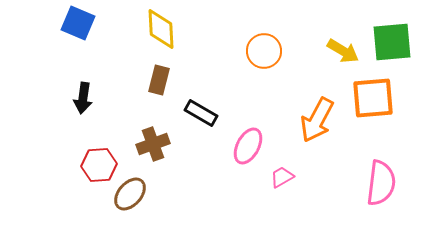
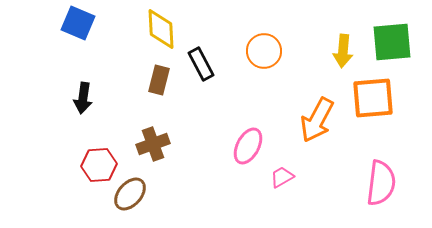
yellow arrow: rotated 64 degrees clockwise
black rectangle: moved 49 px up; rotated 32 degrees clockwise
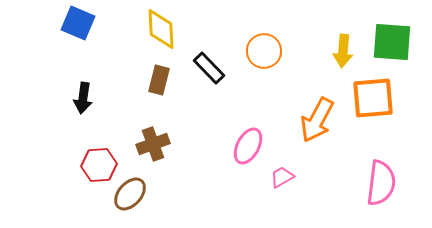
green square: rotated 9 degrees clockwise
black rectangle: moved 8 px right, 4 px down; rotated 16 degrees counterclockwise
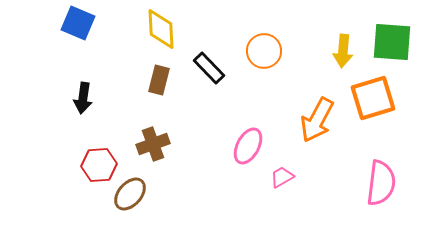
orange square: rotated 12 degrees counterclockwise
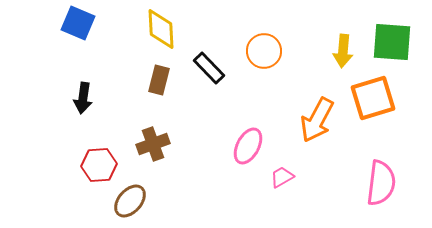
brown ellipse: moved 7 px down
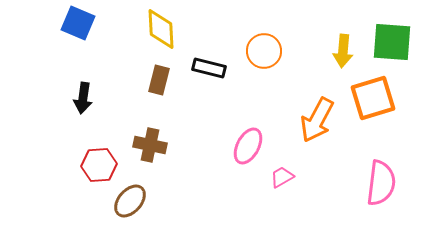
black rectangle: rotated 32 degrees counterclockwise
brown cross: moved 3 px left, 1 px down; rotated 32 degrees clockwise
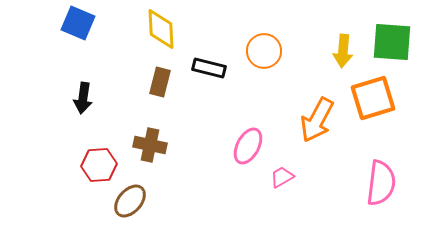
brown rectangle: moved 1 px right, 2 px down
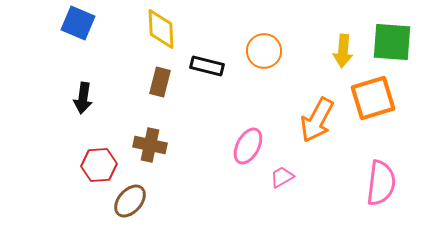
black rectangle: moved 2 px left, 2 px up
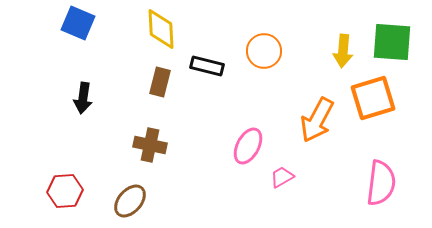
red hexagon: moved 34 px left, 26 px down
